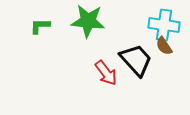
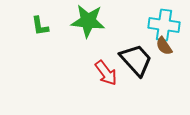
green L-shape: rotated 100 degrees counterclockwise
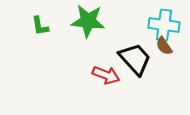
black trapezoid: moved 1 px left, 1 px up
red arrow: moved 2 px down; rotated 32 degrees counterclockwise
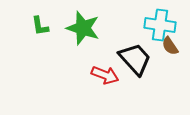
green star: moved 5 px left, 7 px down; rotated 12 degrees clockwise
cyan cross: moved 4 px left
brown semicircle: moved 6 px right
red arrow: moved 1 px left
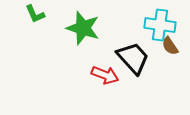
green L-shape: moved 5 px left, 12 px up; rotated 15 degrees counterclockwise
black trapezoid: moved 2 px left, 1 px up
